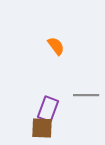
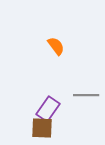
purple rectangle: rotated 15 degrees clockwise
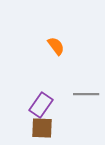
gray line: moved 1 px up
purple rectangle: moved 7 px left, 4 px up
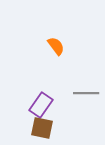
gray line: moved 1 px up
brown square: rotated 10 degrees clockwise
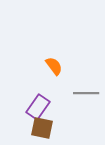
orange semicircle: moved 2 px left, 20 px down
purple rectangle: moved 3 px left, 2 px down
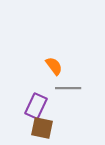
gray line: moved 18 px left, 5 px up
purple rectangle: moved 2 px left, 1 px up; rotated 10 degrees counterclockwise
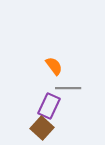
purple rectangle: moved 13 px right
brown square: rotated 30 degrees clockwise
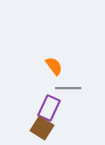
purple rectangle: moved 2 px down
brown square: rotated 10 degrees counterclockwise
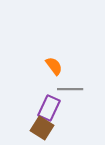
gray line: moved 2 px right, 1 px down
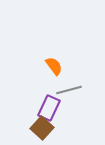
gray line: moved 1 px left, 1 px down; rotated 15 degrees counterclockwise
brown square: rotated 10 degrees clockwise
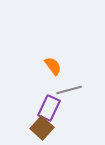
orange semicircle: moved 1 px left
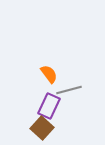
orange semicircle: moved 4 px left, 8 px down
purple rectangle: moved 2 px up
